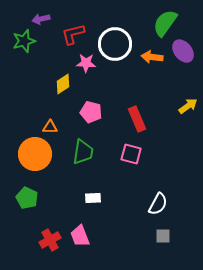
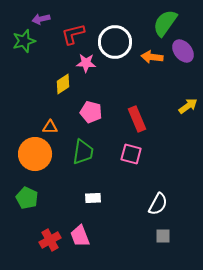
white circle: moved 2 px up
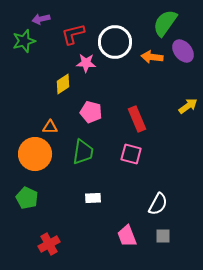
pink trapezoid: moved 47 px right
red cross: moved 1 px left, 4 px down
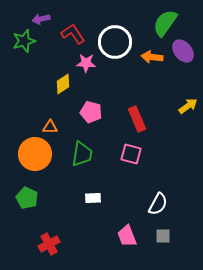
red L-shape: rotated 70 degrees clockwise
green trapezoid: moved 1 px left, 2 px down
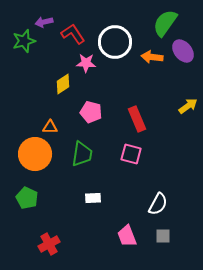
purple arrow: moved 3 px right, 3 px down
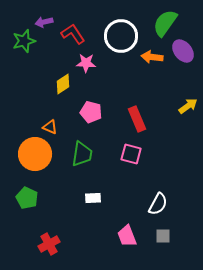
white circle: moved 6 px right, 6 px up
orange triangle: rotated 21 degrees clockwise
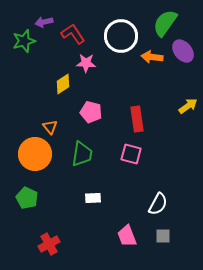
red rectangle: rotated 15 degrees clockwise
orange triangle: rotated 28 degrees clockwise
